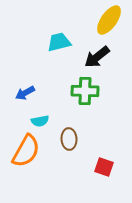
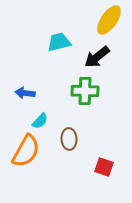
blue arrow: rotated 36 degrees clockwise
cyan semicircle: rotated 36 degrees counterclockwise
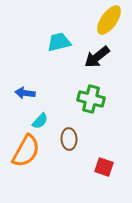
green cross: moved 6 px right, 8 px down; rotated 12 degrees clockwise
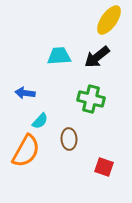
cyan trapezoid: moved 14 px down; rotated 10 degrees clockwise
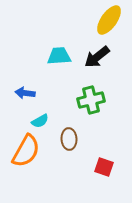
green cross: moved 1 px down; rotated 28 degrees counterclockwise
cyan semicircle: rotated 18 degrees clockwise
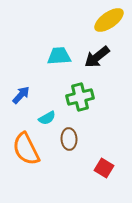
yellow ellipse: rotated 20 degrees clockwise
blue arrow: moved 4 px left, 2 px down; rotated 126 degrees clockwise
green cross: moved 11 px left, 3 px up
cyan semicircle: moved 7 px right, 3 px up
orange semicircle: moved 2 px up; rotated 124 degrees clockwise
red square: moved 1 px down; rotated 12 degrees clockwise
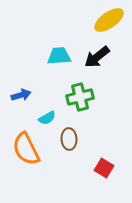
blue arrow: rotated 30 degrees clockwise
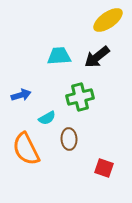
yellow ellipse: moved 1 px left
red square: rotated 12 degrees counterclockwise
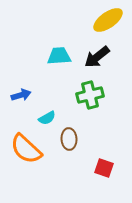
green cross: moved 10 px right, 2 px up
orange semicircle: rotated 20 degrees counterclockwise
